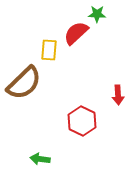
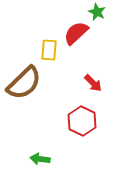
green star: moved 2 px up; rotated 24 degrees clockwise
red arrow: moved 25 px left, 12 px up; rotated 42 degrees counterclockwise
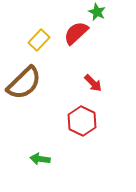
yellow rectangle: moved 10 px left, 10 px up; rotated 40 degrees clockwise
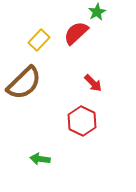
green star: rotated 18 degrees clockwise
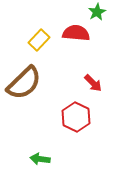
red semicircle: rotated 48 degrees clockwise
red hexagon: moved 6 px left, 4 px up
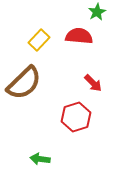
red semicircle: moved 3 px right, 3 px down
red hexagon: rotated 16 degrees clockwise
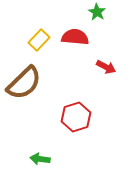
green star: rotated 12 degrees counterclockwise
red semicircle: moved 4 px left, 1 px down
red arrow: moved 13 px right, 16 px up; rotated 18 degrees counterclockwise
